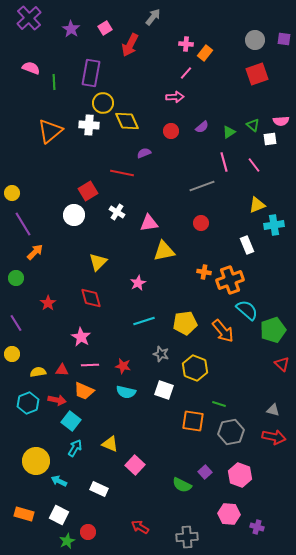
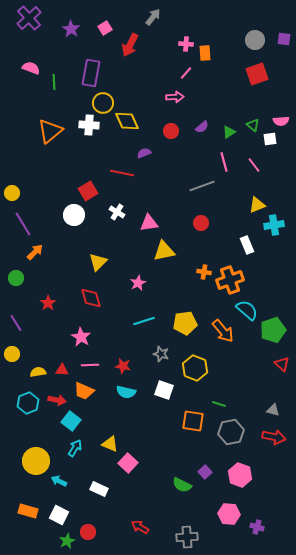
orange rectangle at (205, 53): rotated 42 degrees counterclockwise
pink square at (135, 465): moved 7 px left, 2 px up
orange rectangle at (24, 514): moved 4 px right, 3 px up
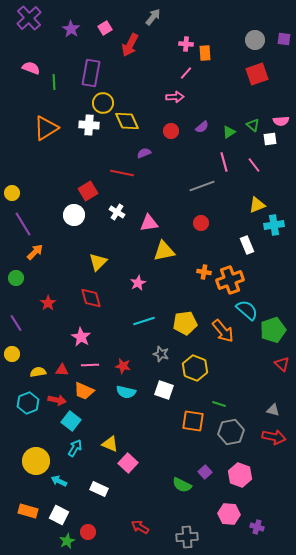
orange triangle at (50, 131): moved 4 px left, 3 px up; rotated 8 degrees clockwise
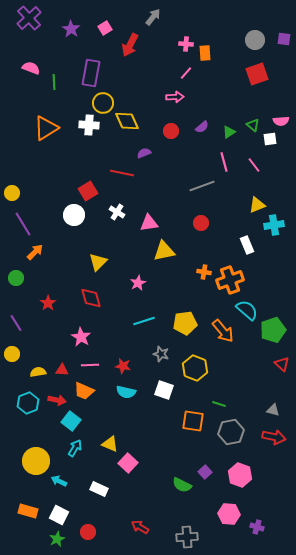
green star at (67, 541): moved 10 px left, 2 px up
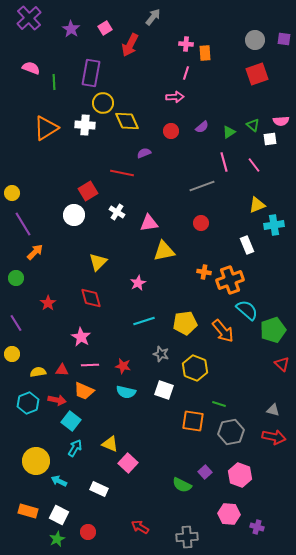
pink line at (186, 73): rotated 24 degrees counterclockwise
white cross at (89, 125): moved 4 px left
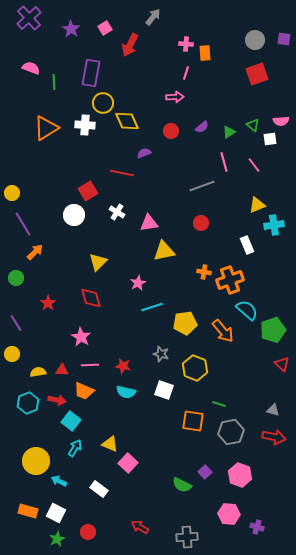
cyan line at (144, 321): moved 8 px right, 14 px up
white rectangle at (99, 489): rotated 12 degrees clockwise
white square at (59, 515): moved 3 px left, 2 px up
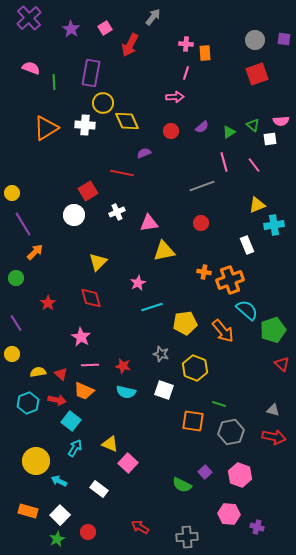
white cross at (117, 212): rotated 35 degrees clockwise
red triangle at (62, 370): moved 1 px left, 4 px down; rotated 40 degrees clockwise
white square at (56, 513): moved 4 px right, 2 px down; rotated 18 degrees clockwise
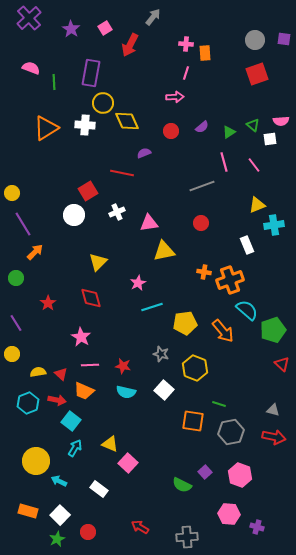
white square at (164, 390): rotated 24 degrees clockwise
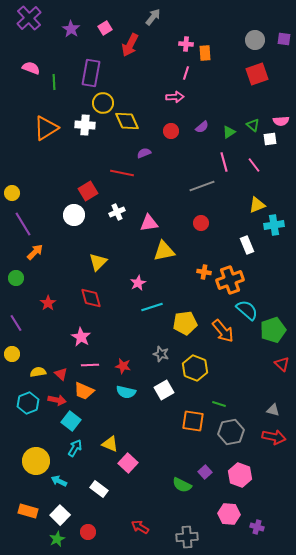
white square at (164, 390): rotated 18 degrees clockwise
